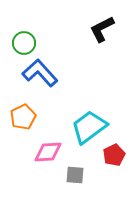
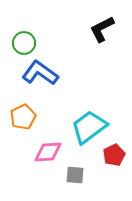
blue L-shape: rotated 12 degrees counterclockwise
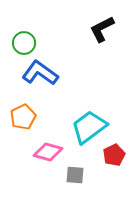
pink diamond: rotated 20 degrees clockwise
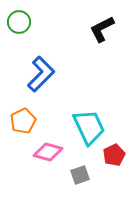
green circle: moved 5 px left, 21 px up
blue L-shape: moved 1 px right, 1 px down; rotated 99 degrees clockwise
orange pentagon: moved 4 px down
cyan trapezoid: rotated 102 degrees clockwise
gray square: moved 5 px right; rotated 24 degrees counterclockwise
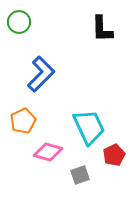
black L-shape: rotated 64 degrees counterclockwise
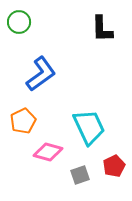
blue L-shape: rotated 9 degrees clockwise
red pentagon: moved 11 px down
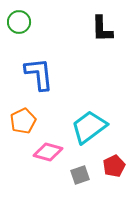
blue L-shape: moved 2 px left; rotated 60 degrees counterclockwise
cyan trapezoid: rotated 102 degrees counterclockwise
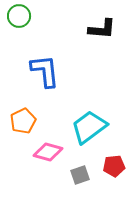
green circle: moved 6 px up
black L-shape: rotated 84 degrees counterclockwise
blue L-shape: moved 6 px right, 3 px up
red pentagon: rotated 20 degrees clockwise
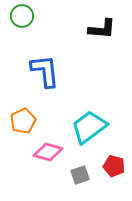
green circle: moved 3 px right
red pentagon: rotated 20 degrees clockwise
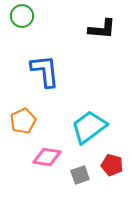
pink diamond: moved 1 px left, 5 px down; rotated 8 degrees counterclockwise
red pentagon: moved 2 px left, 1 px up
